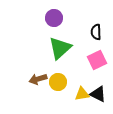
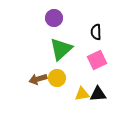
green triangle: moved 1 px right, 1 px down
yellow circle: moved 1 px left, 4 px up
black triangle: rotated 30 degrees counterclockwise
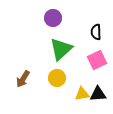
purple circle: moved 1 px left
brown arrow: moved 15 px left; rotated 42 degrees counterclockwise
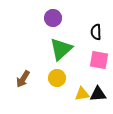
pink square: moved 2 px right; rotated 36 degrees clockwise
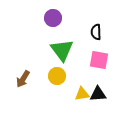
green triangle: moved 1 px right, 1 px down; rotated 25 degrees counterclockwise
yellow circle: moved 2 px up
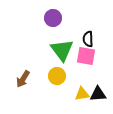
black semicircle: moved 8 px left, 7 px down
pink square: moved 13 px left, 4 px up
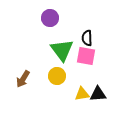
purple circle: moved 3 px left
black semicircle: moved 1 px left, 1 px up
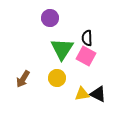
green triangle: moved 1 px up; rotated 10 degrees clockwise
pink square: rotated 18 degrees clockwise
yellow circle: moved 2 px down
black triangle: rotated 30 degrees clockwise
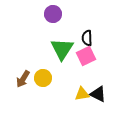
purple circle: moved 3 px right, 4 px up
pink square: rotated 36 degrees clockwise
yellow circle: moved 14 px left
